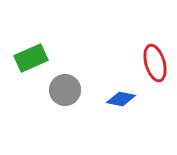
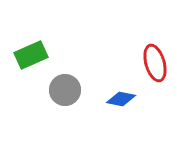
green rectangle: moved 3 px up
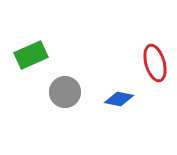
gray circle: moved 2 px down
blue diamond: moved 2 px left
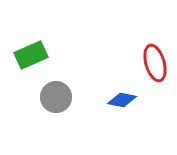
gray circle: moved 9 px left, 5 px down
blue diamond: moved 3 px right, 1 px down
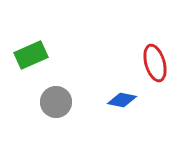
gray circle: moved 5 px down
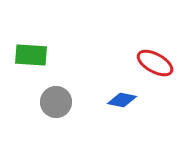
green rectangle: rotated 28 degrees clockwise
red ellipse: rotated 45 degrees counterclockwise
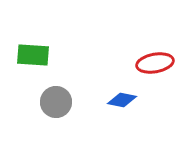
green rectangle: moved 2 px right
red ellipse: rotated 39 degrees counterclockwise
